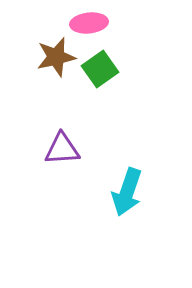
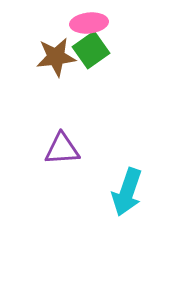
brown star: rotated 6 degrees clockwise
green square: moved 9 px left, 19 px up
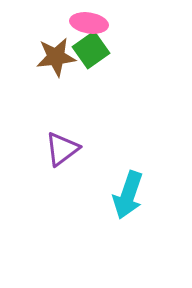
pink ellipse: rotated 15 degrees clockwise
purple triangle: rotated 33 degrees counterclockwise
cyan arrow: moved 1 px right, 3 px down
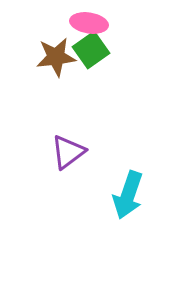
purple triangle: moved 6 px right, 3 px down
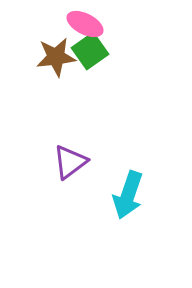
pink ellipse: moved 4 px left, 1 px down; rotated 18 degrees clockwise
green square: moved 1 px left, 1 px down
purple triangle: moved 2 px right, 10 px down
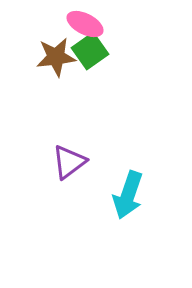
purple triangle: moved 1 px left
